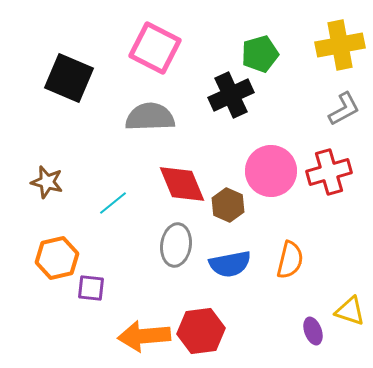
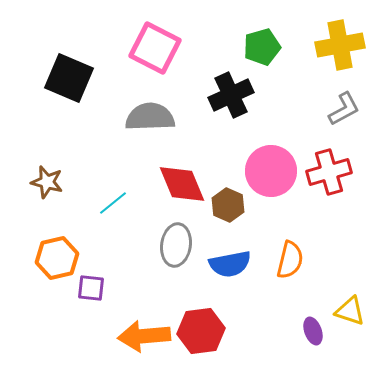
green pentagon: moved 2 px right, 7 px up
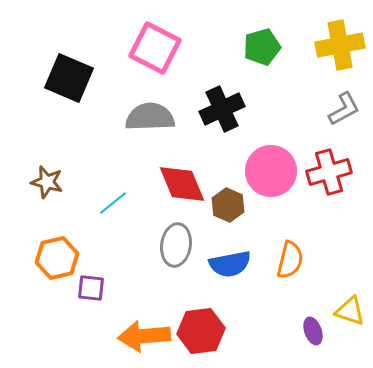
black cross: moved 9 px left, 14 px down
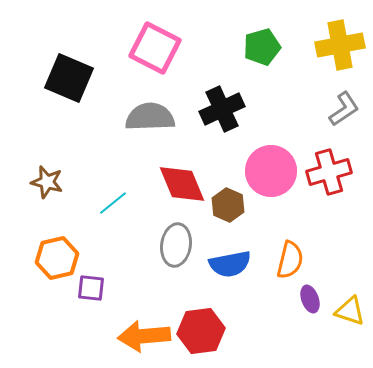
gray L-shape: rotated 6 degrees counterclockwise
purple ellipse: moved 3 px left, 32 px up
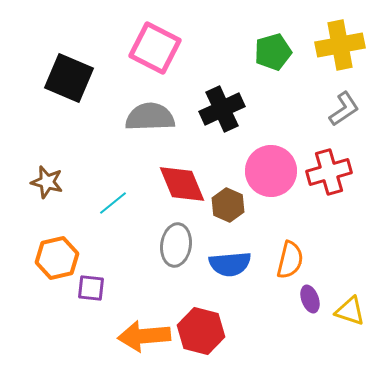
green pentagon: moved 11 px right, 5 px down
blue semicircle: rotated 6 degrees clockwise
red hexagon: rotated 21 degrees clockwise
